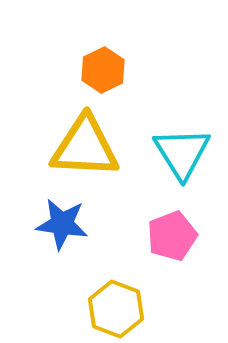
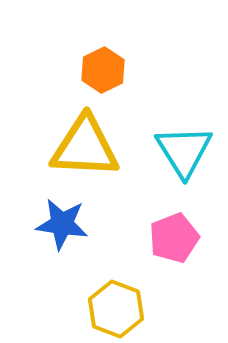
cyan triangle: moved 2 px right, 2 px up
pink pentagon: moved 2 px right, 2 px down
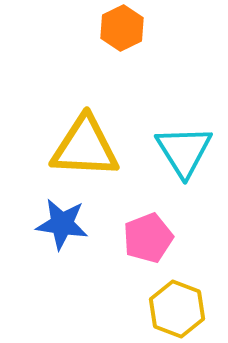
orange hexagon: moved 19 px right, 42 px up
pink pentagon: moved 26 px left
yellow hexagon: moved 61 px right
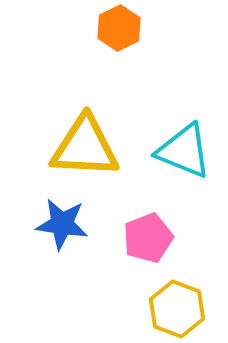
orange hexagon: moved 3 px left
cyan triangle: rotated 36 degrees counterclockwise
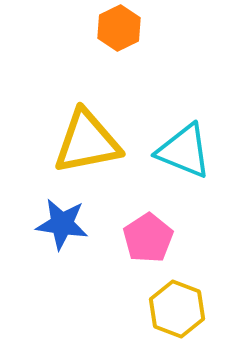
yellow triangle: moved 2 px right, 5 px up; rotated 14 degrees counterclockwise
pink pentagon: rotated 12 degrees counterclockwise
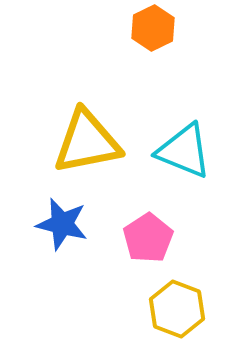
orange hexagon: moved 34 px right
blue star: rotated 6 degrees clockwise
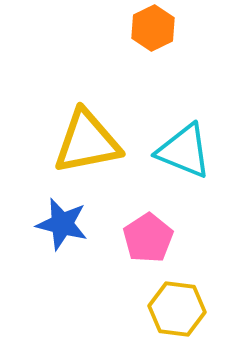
yellow hexagon: rotated 14 degrees counterclockwise
